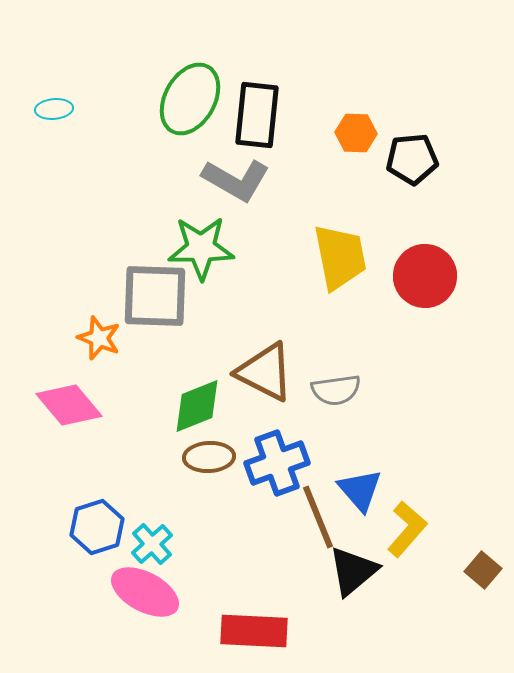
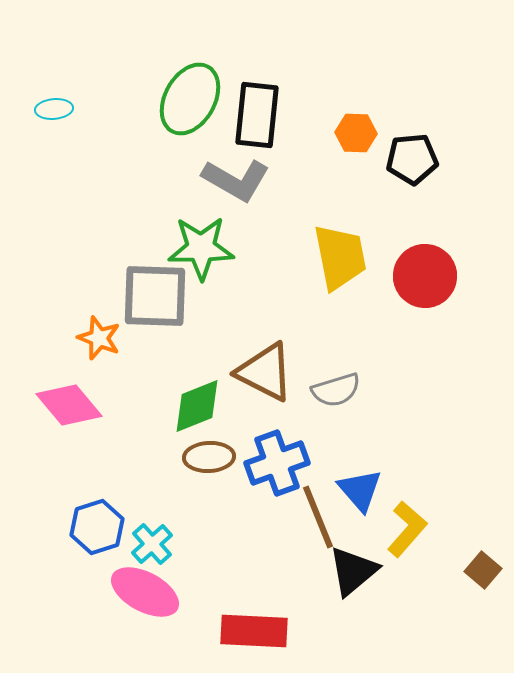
gray semicircle: rotated 9 degrees counterclockwise
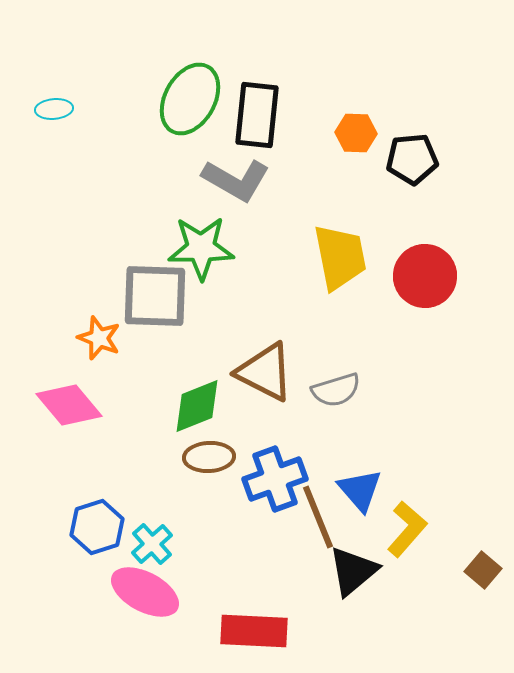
blue cross: moved 2 px left, 16 px down
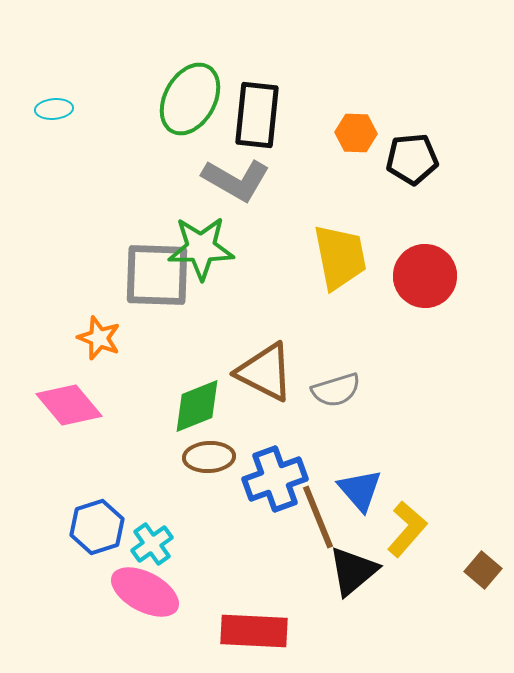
gray square: moved 2 px right, 21 px up
cyan cross: rotated 6 degrees clockwise
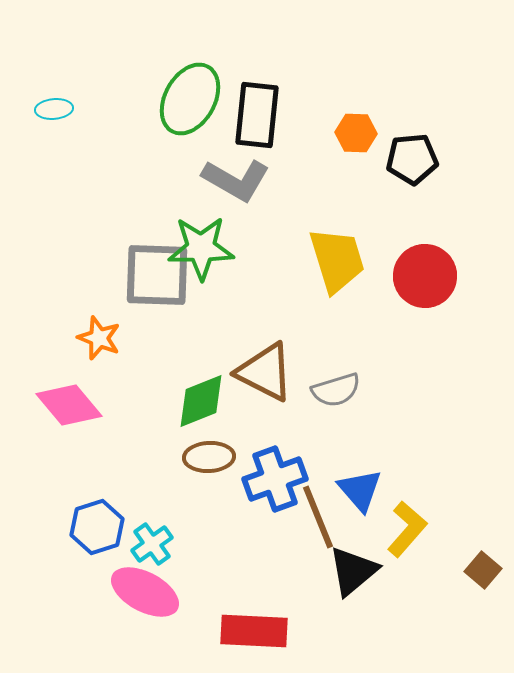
yellow trapezoid: moved 3 px left, 3 px down; rotated 6 degrees counterclockwise
green diamond: moved 4 px right, 5 px up
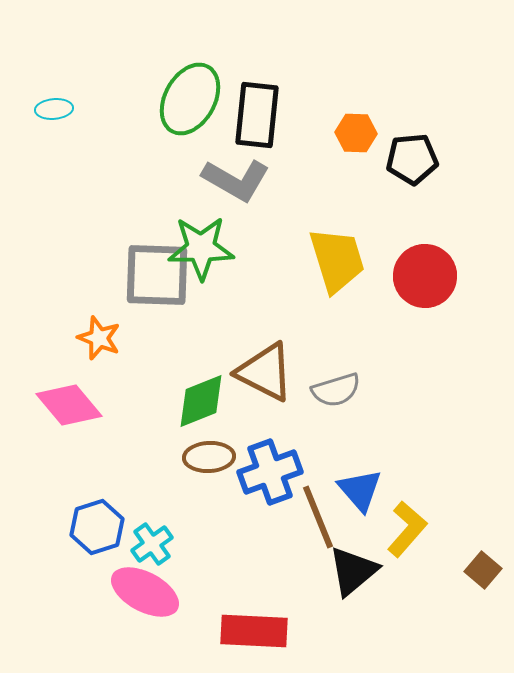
blue cross: moved 5 px left, 7 px up
